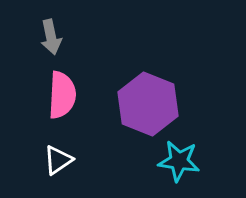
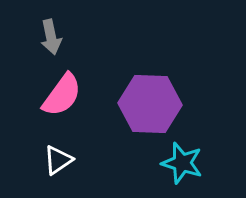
pink semicircle: rotated 33 degrees clockwise
purple hexagon: moved 2 px right; rotated 20 degrees counterclockwise
cyan star: moved 3 px right, 2 px down; rotated 9 degrees clockwise
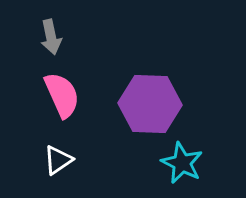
pink semicircle: rotated 60 degrees counterclockwise
cyan star: rotated 9 degrees clockwise
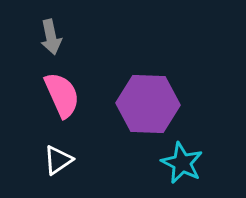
purple hexagon: moved 2 px left
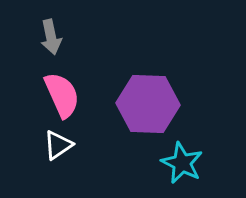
white triangle: moved 15 px up
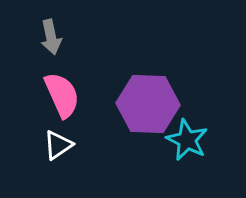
cyan star: moved 5 px right, 23 px up
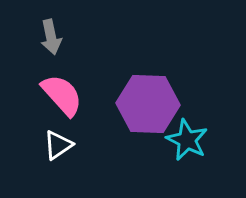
pink semicircle: rotated 18 degrees counterclockwise
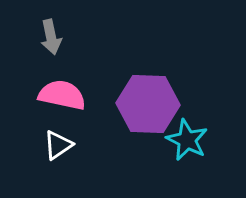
pink semicircle: rotated 36 degrees counterclockwise
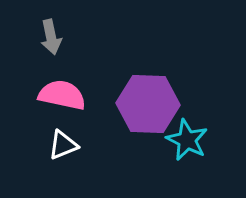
white triangle: moved 5 px right; rotated 12 degrees clockwise
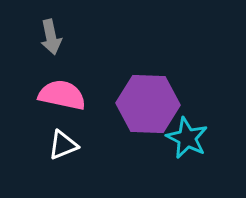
cyan star: moved 2 px up
